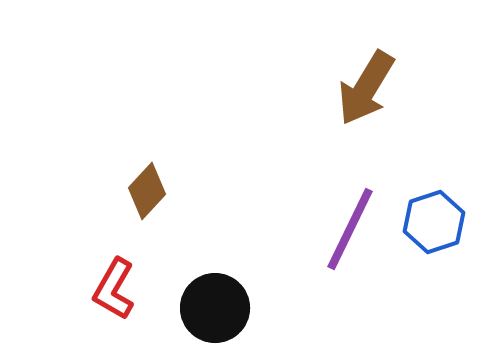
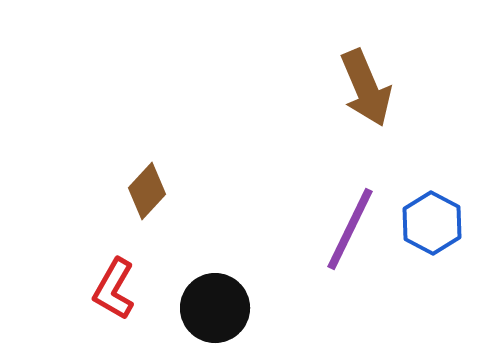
brown arrow: rotated 54 degrees counterclockwise
blue hexagon: moved 2 px left, 1 px down; rotated 14 degrees counterclockwise
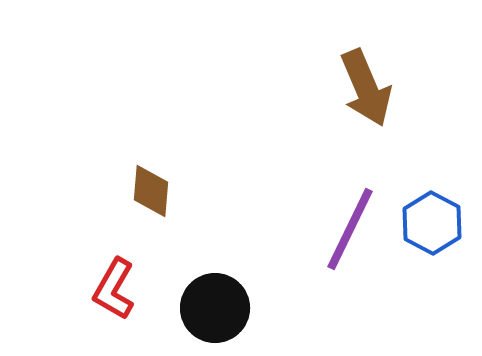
brown diamond: moved 4 px right; rotated 38 degrees counterclockwise
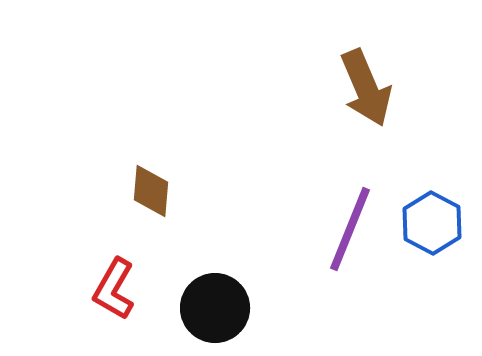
purple line: rotated 4 degrees counterclockwise
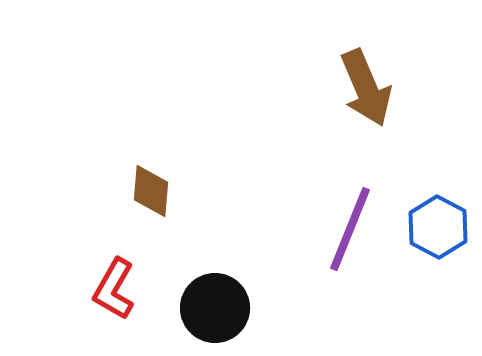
blue hexagon: moved 6 px right, 4 px down
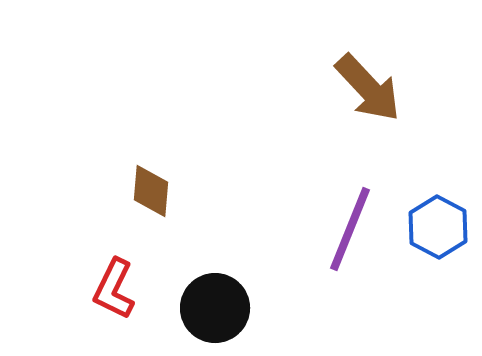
brown arrow: moved 2 px right; rotated 20 degrees counterclockwise
red L-shape: rotated 4 degrees counterclockwise
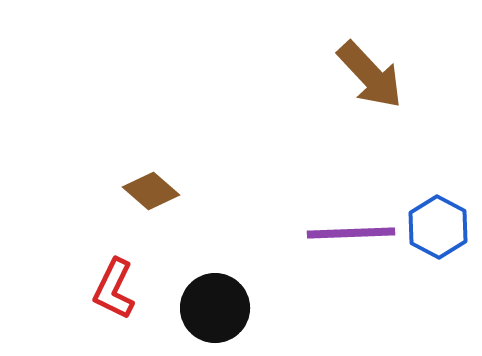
brown arrow: moved 2 px right, 13 px up
brown diamond: rotated 54 degrees counterclockwise
purple line: moved 1 px right, 4 px down; rotated 66 degrees clockwise
